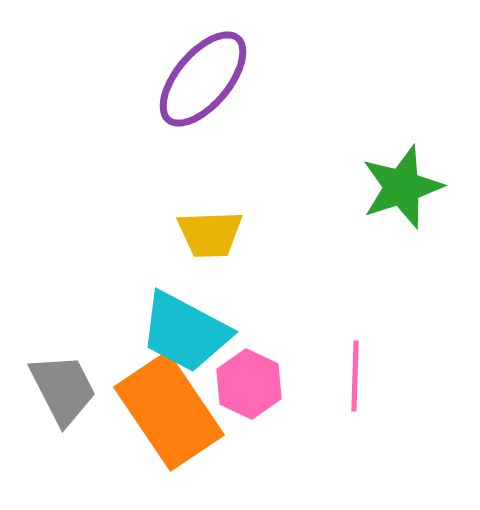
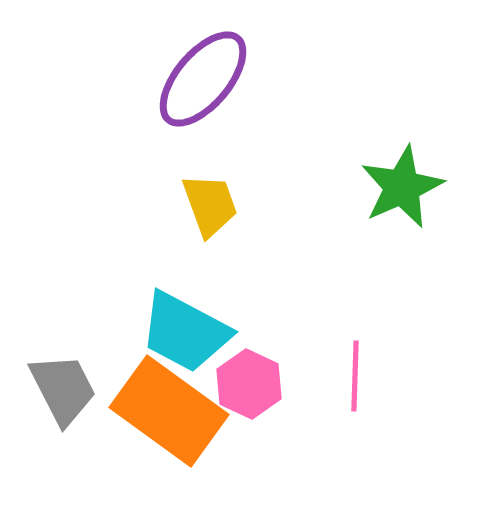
green star: rotated 6 degrees counterclockwise
yellow trapezoid: moved 29 px up; rotated 108 degrees counterclockwise
orange rectangle: rotated 20 degrees counterclockwise
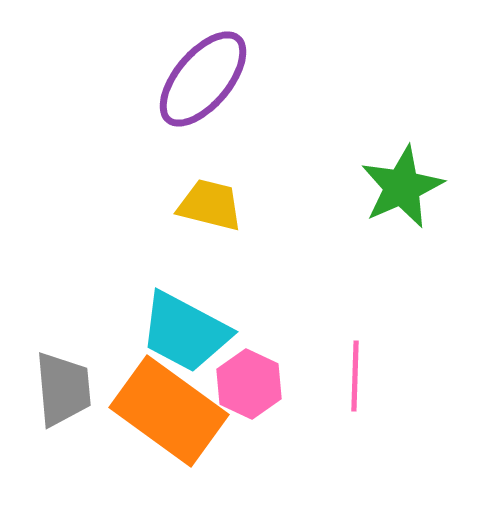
yellow trapezoid: rotated 56 degrees counterclockwise
gray trapezoid: rotated 22 degrees clockwise
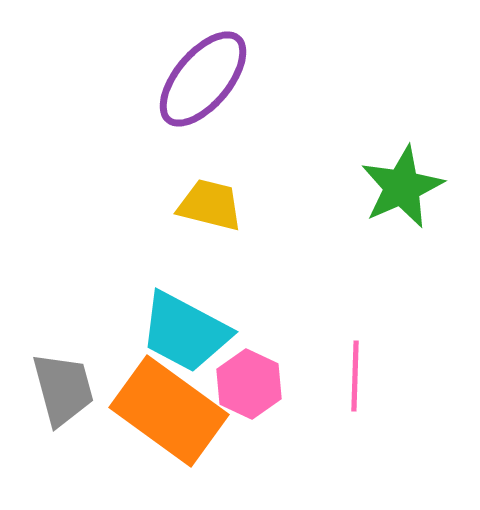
gray trapezoid: rotated 10 degrees counterclockwise
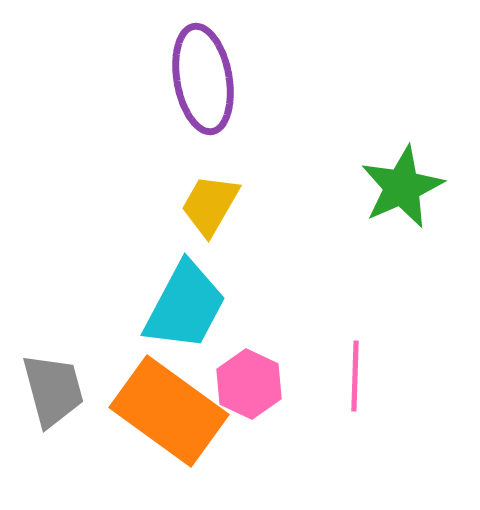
purple ellipse: rotated 50 degrees counterclockwise
yellow trapezoid: rotated 74 degrees counterclockwise
cyan trapezoid: moved 26 px up; rotated 90 degrees counterclockwise
gray trapezoid: moved 10 px left, 1 px down
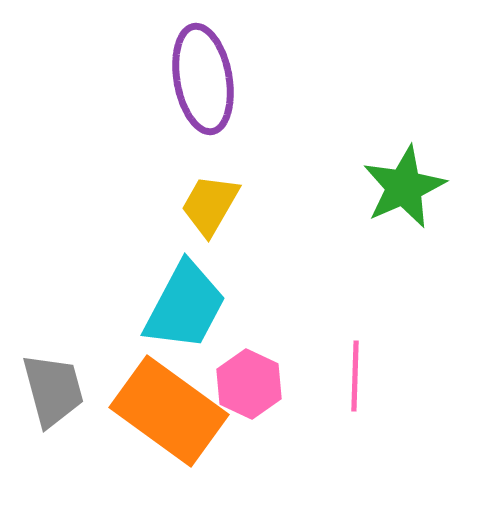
green star: moved 2 px right
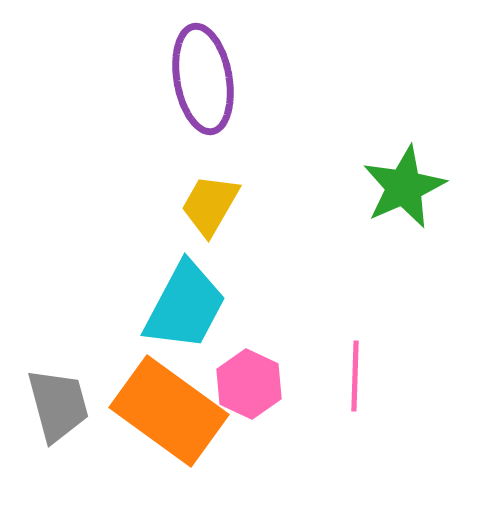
gray trapezoid: moved 5 px right, 15 px down
